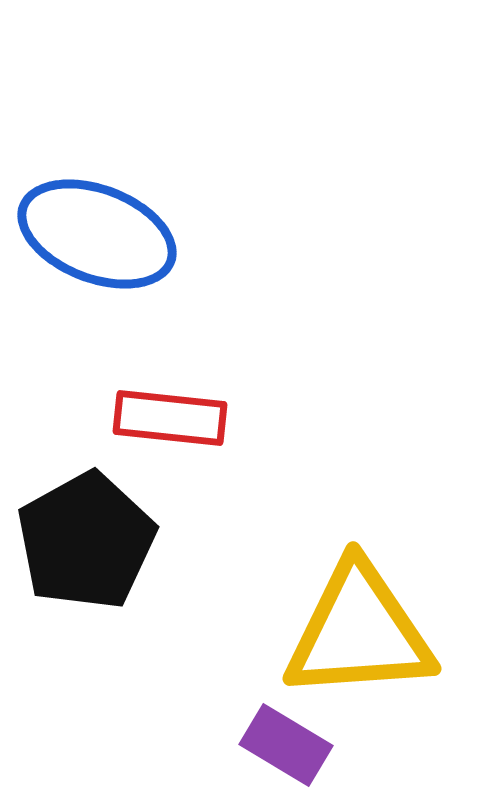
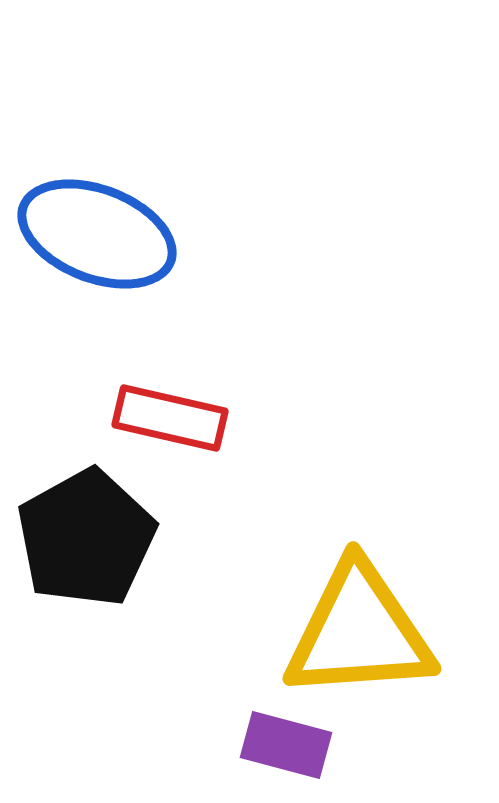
red rectangle: rotated 7 degrees clockwise
black pentagon: moved 3 px up
purple rectangle: rotated 16 degrees counterclockwise
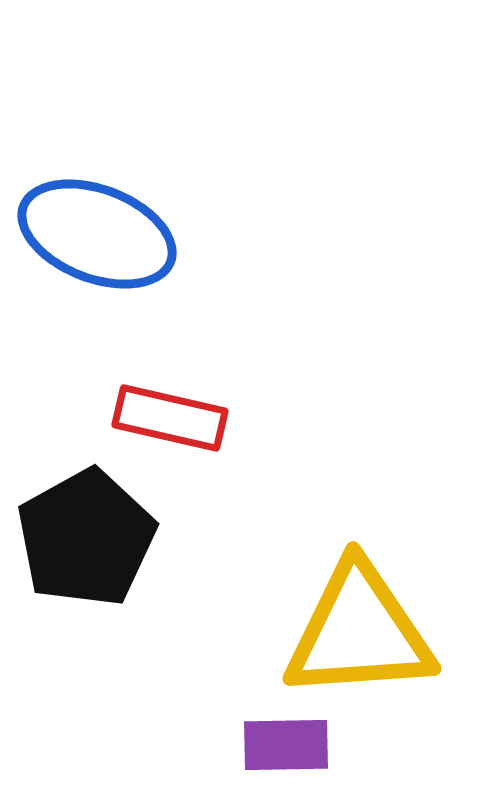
purple rectangle: rotated 16 degrees counterclockwise
